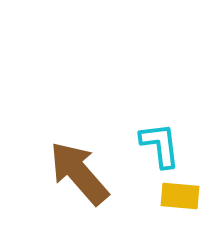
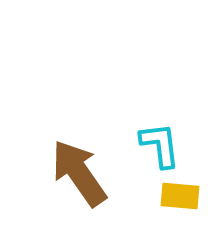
brown arrow: rotated 6 degrees clockwise
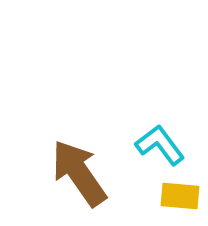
cyan L-shape: rotated 30 degrees counterclockwise
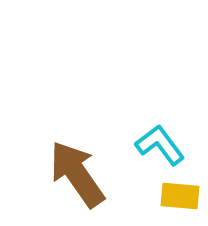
brown arrow: moved 2 px left, 1 px down
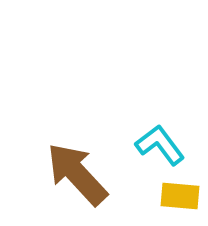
brown arrow: rotated 8 degrees counterclockwise
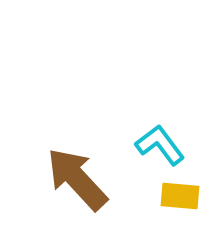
brown arrow: moved 5 px down
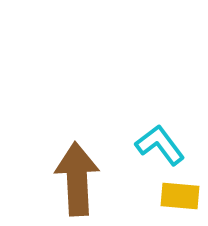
brown arrow: rotated 40 degrees clockwise
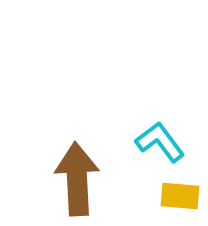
cyan L-shape: moved 3 px up
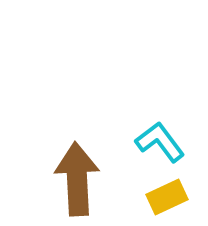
yellow rectangle: moved 13 px left, 1 px down; rotated 30 degrees counterclockwise
